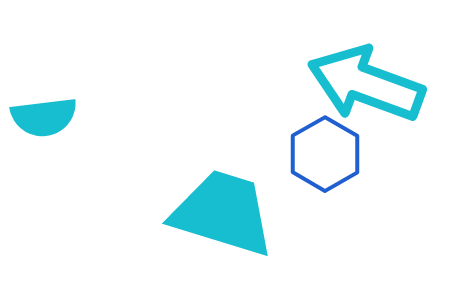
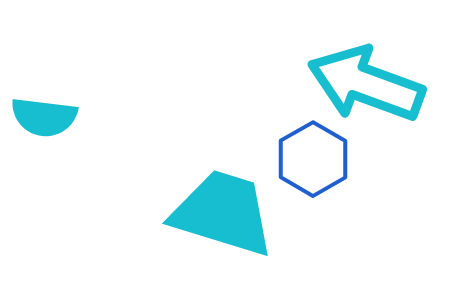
cyan semicircle: rotated 14 degrees clockwise
blue hexagon: moved 12 px left, 5 px down
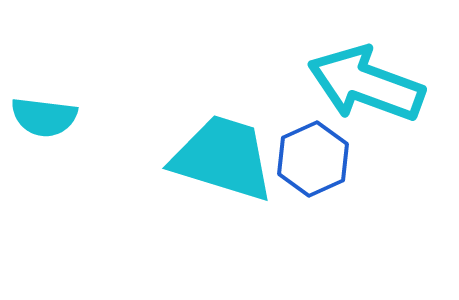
blue hexagon: rotated 6 degrees clockwise
cyan trapezoid: moved 55 px up
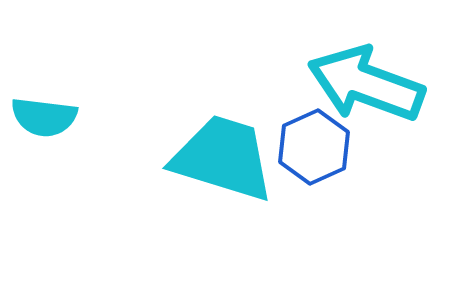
blue hexagon: moved 1 px right, 12 px up
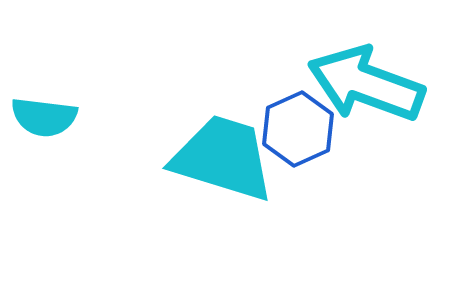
blue hexagon: moved 16 px left, 18 px up
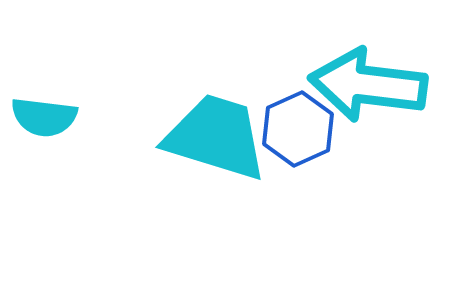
cyan arrow: moved 2 px right, 1 px down; rotated 13 degrees counterclockwise
cyan trapezoid: moved 7 px left, 21 px up
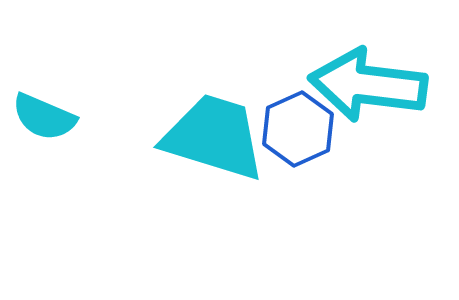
cyan semicircle: rotated 16 degrees clockwise
cyan trapezoid: moved 2 px left
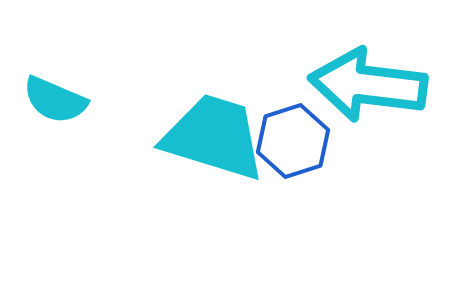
cyan semicircle: moved 11 px right, 17 px up
blue hexagon: moved 5 px left, 12 px down; rotated 6 degrees clockwise
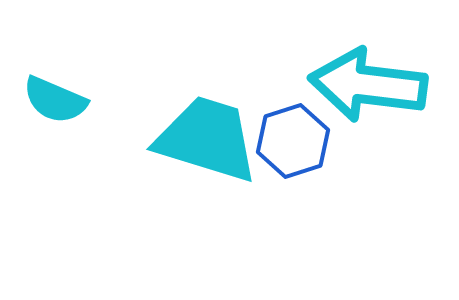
cyan trapezoid: moved 7 px left, 2 px down
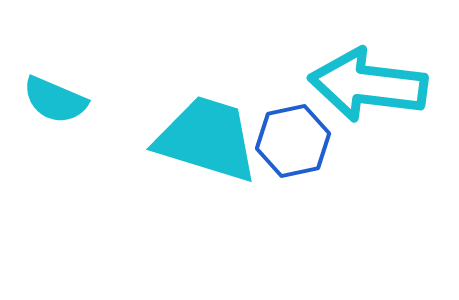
blue hexagon: rotated 6 degrees clockwise
